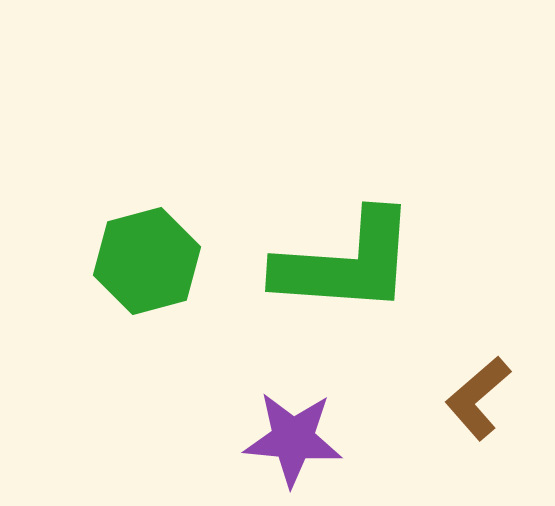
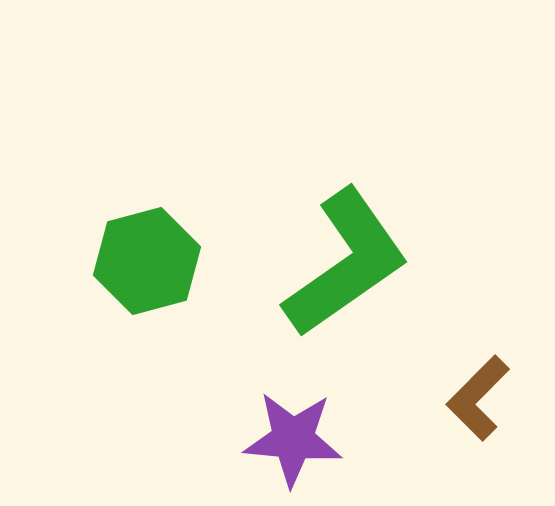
green L-shape: rotated 39 degrees counterclockwise
brown L-shape: rotated 4 degrees counterclockwise
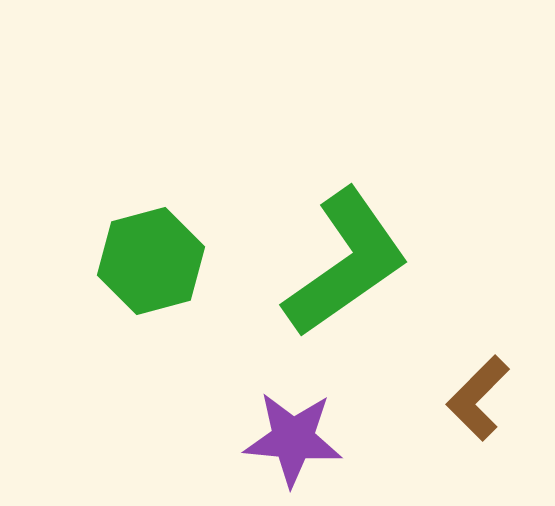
green hexagon: moved 4 px right
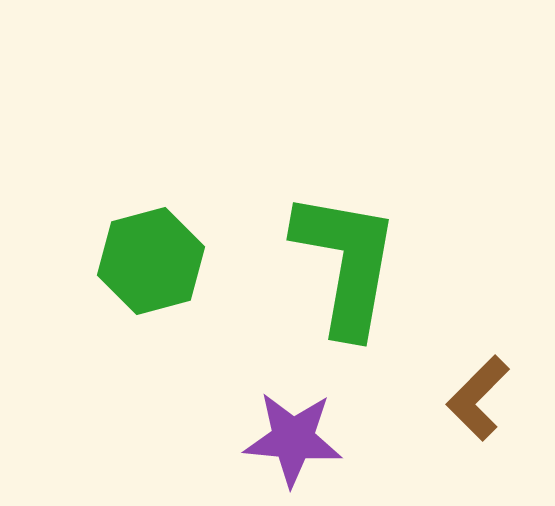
green L-shape: rotated 45 degrees counterclockwise
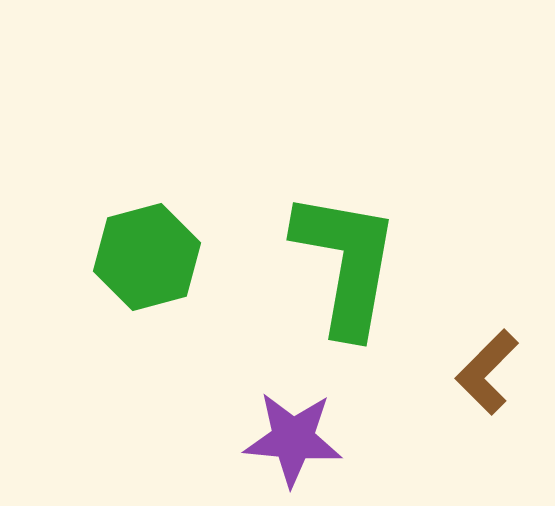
green hexagon: moved 4 px left, 4 px up
brown L-shape: moved 9 px right, 26 px up
